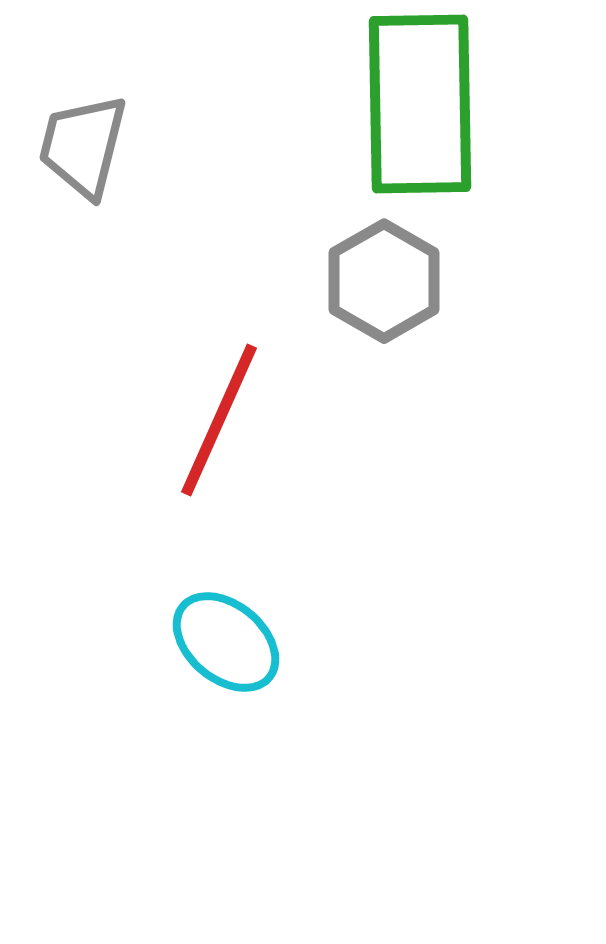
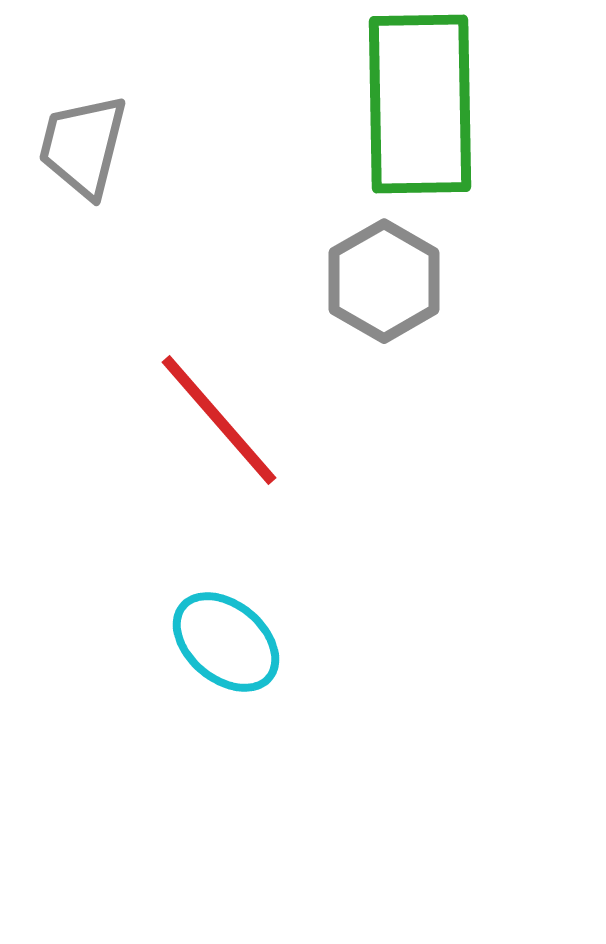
red line: rotated 65 degrees counterclockwise
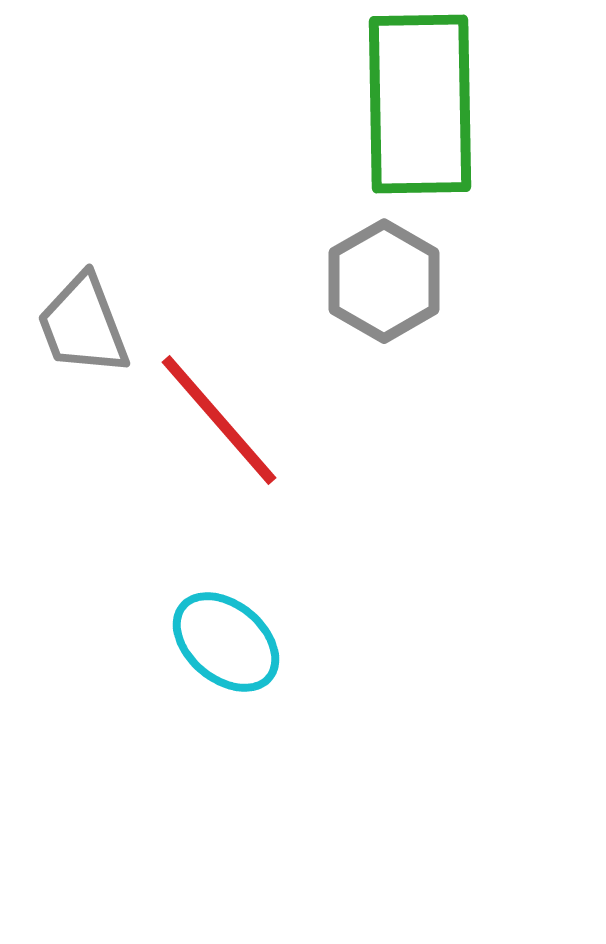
gray trapezoid: moved 179 px down; rotated 35 degrees counterclockwise
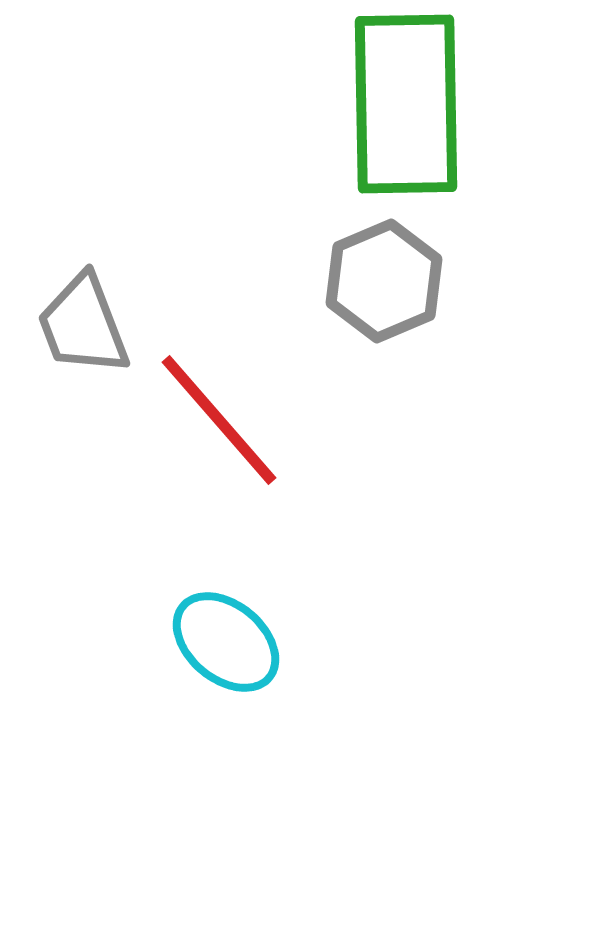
green rectangle: moved 14 px left
gray hexagon: rotated 7 degrees clockwise
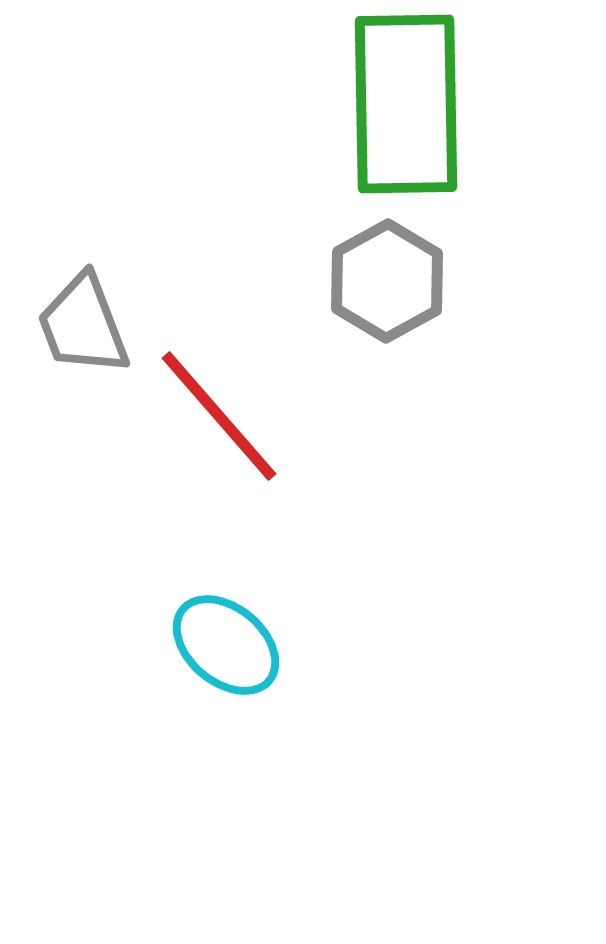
gray hexagon: moved 3 px right; rotated 6 degrees counterclockwise
red line: moved 4 px up
cyan ellipse: moved 3 px down
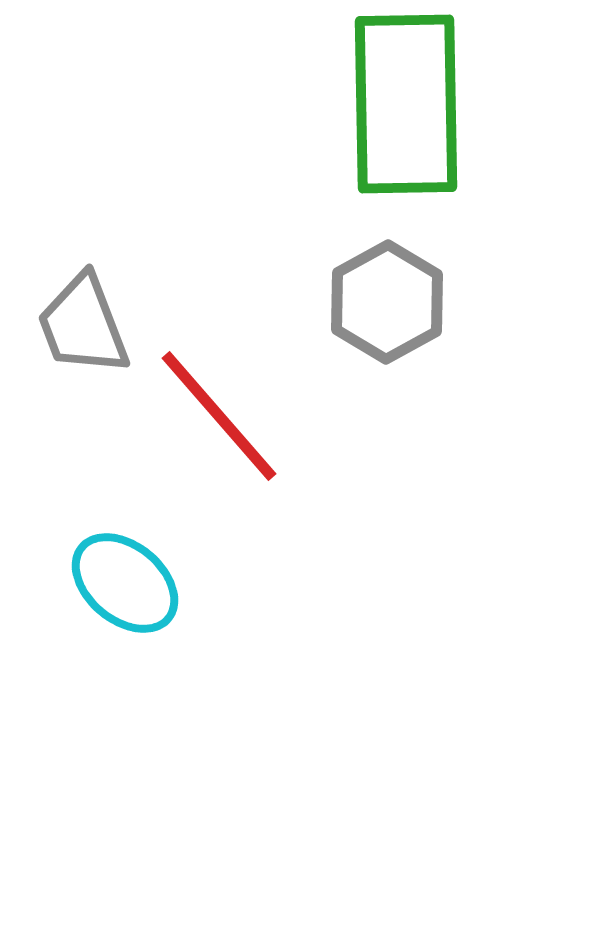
gray hexagon: moved 21 px down
cyan ellipse: moved 101 px left, 62 px up
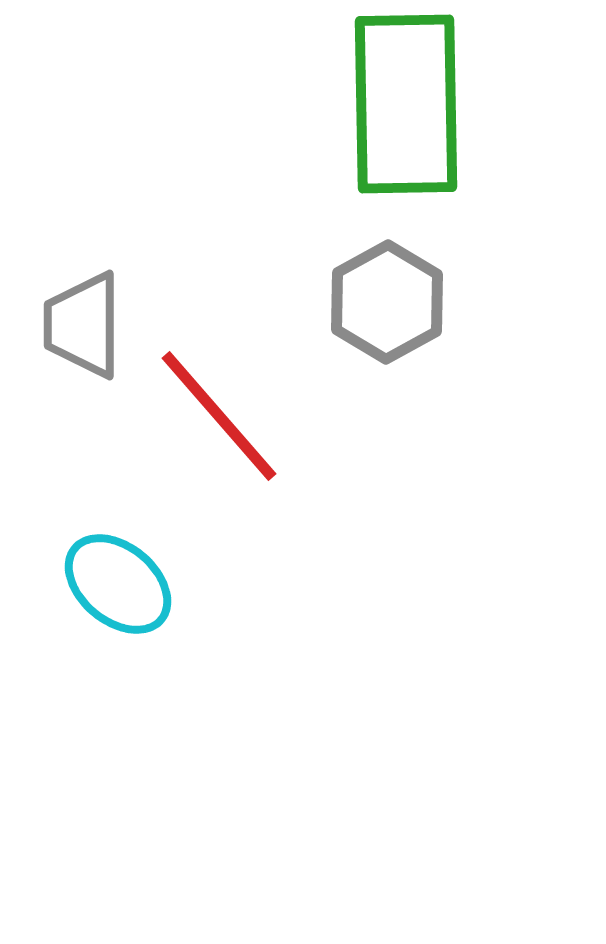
gray trapezoid: rotated 21 degrees clockwise
cyan ellipse: moved 7 px left, 1 px down
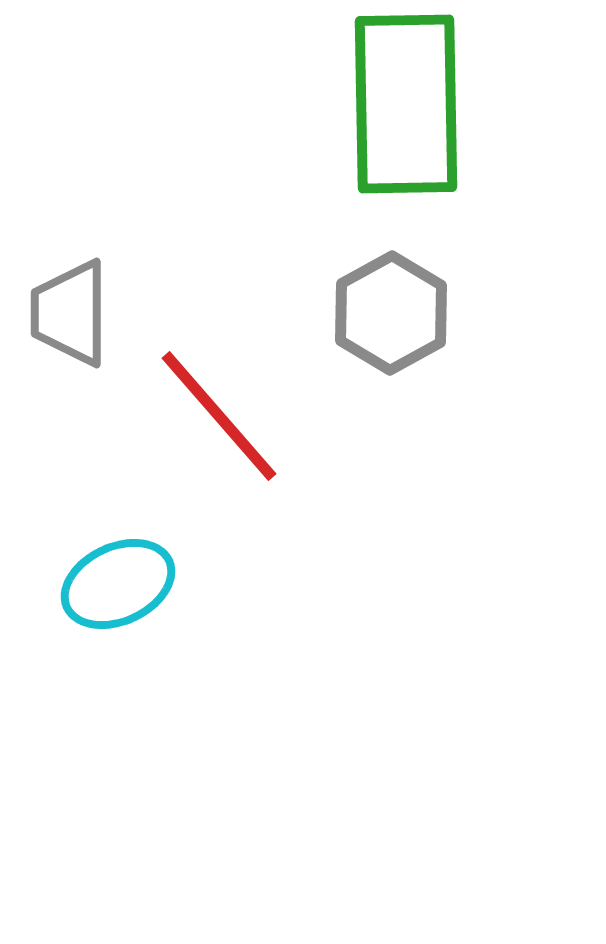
gray hexagon: moved 4 px right, 11 px down
gray trapezoid: moved 13 px left, 12 px up
cyan ellipse: rotated 65 degrees counterclockwise
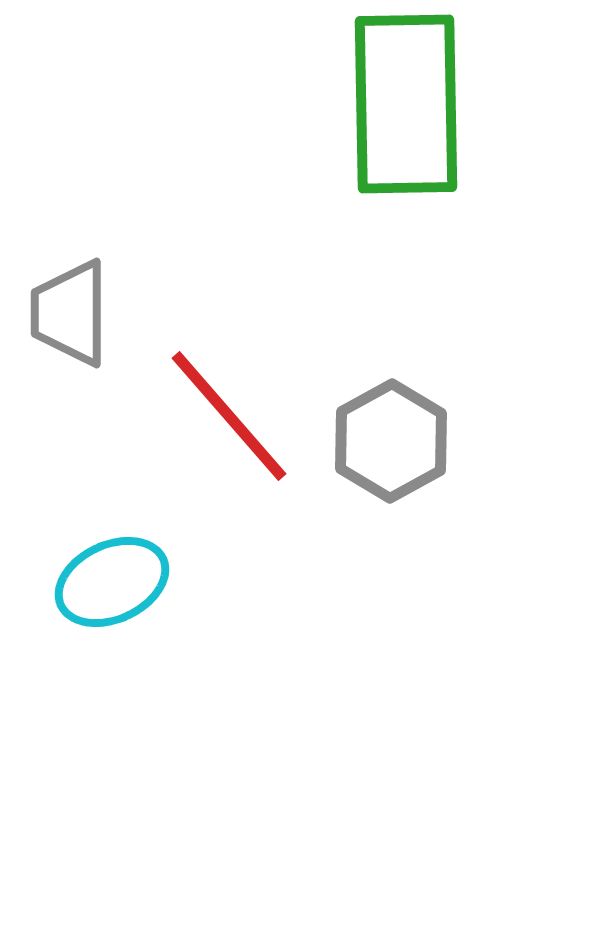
gray hexagon: moved 128 px down
red line: moved 10 px right
cyan ellipse: moved 6 px left, 2 px up
